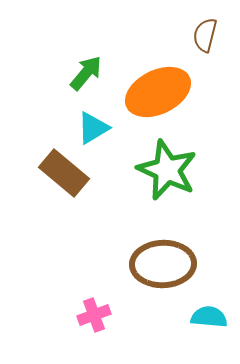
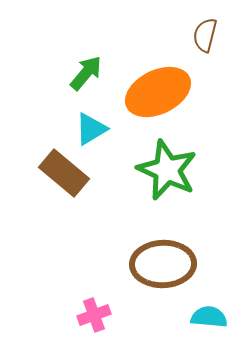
cyan triangle: moved 2 px left, 1 px down
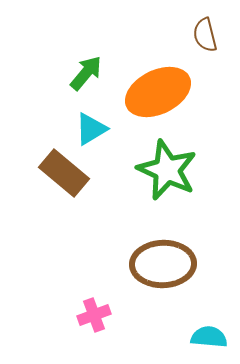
brown semicircle: rotated 28 degrees counterclockwise
cyan semicircle: moved 20 px down
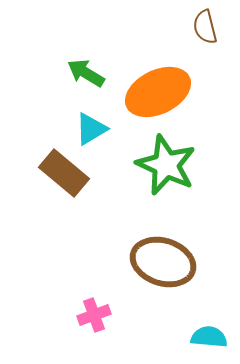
brown semicircle: moved 8 px up
green arrow: rotated 99 degrees counterclockwise
green star: moved 1 px left, 5 px up
brown ellipse: moved 2 px up; rotated 20 degrees clockwise
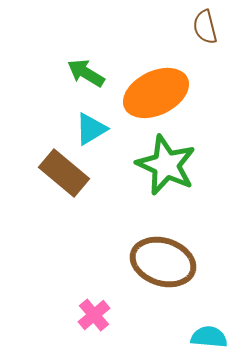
orange ellipse: moved 2 px left, 1 px down
pink cross: rotated 20 degrees counterclockwise
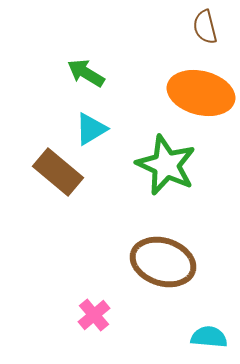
orange ellipse: moved 45 px right; rotated 40 degrees clockwise
brown rectangle: moved 6 px left, 1 px up
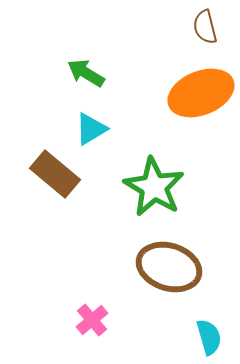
orange ellipse: rotated 36 degrees counterclockwise
green star: moved 12 px left, 22 px down; rotated 6 degrees clockwise
brown rectangle: moved 3 px left, 2 px down
brown ellipse: moved 6 px right, 5 px down
pink cross: moved 2 px left, 5 px down
cyan semicircle: rotated 69 degrees clockwise
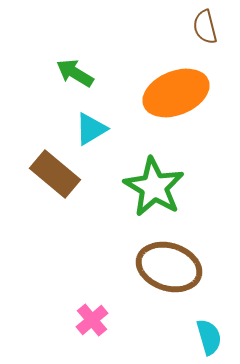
green arrow: moved 11 px left
orange ellipse: moved 25 px left
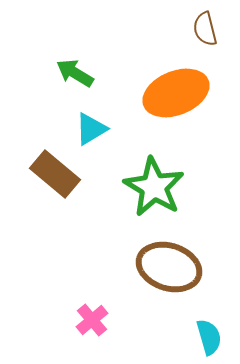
brown semicircle: moved 2 px down
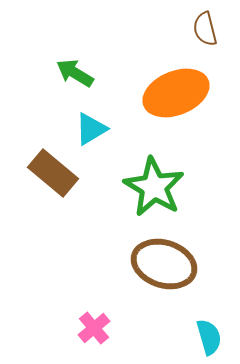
brown rectangle: moved 2 px left, 1 px up
brown ellipse: moved 5 px left, 3 px up
pink cross: moved 2 px right, 8 px down
